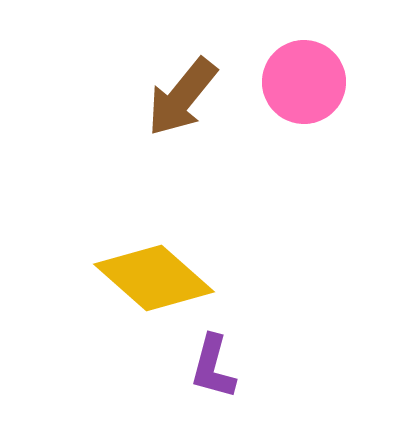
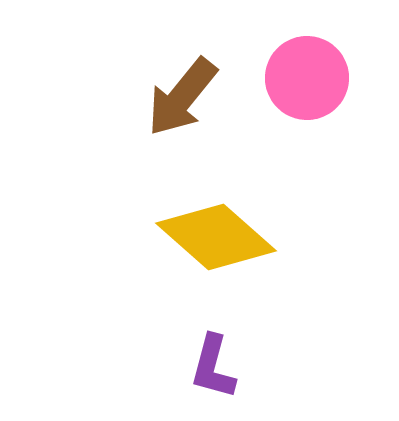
pink circle: moved 3 px right, 4 px up
yellow diamond: moved 62 px right, 41 px up
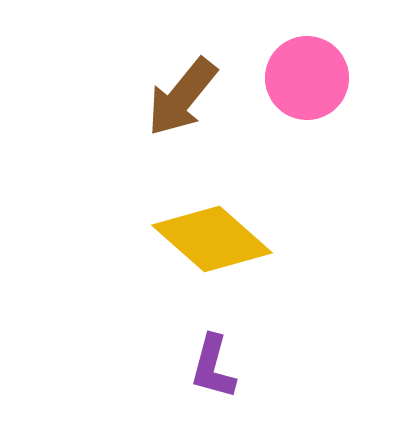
yellow diamond: moved 4 px left, 2 px down
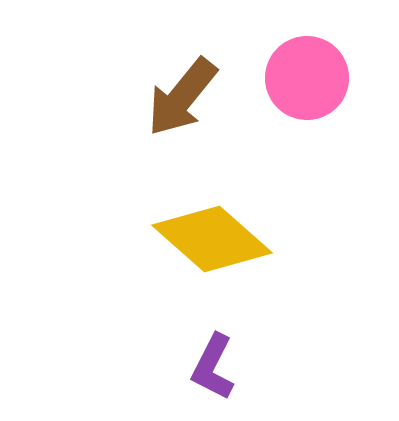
purple L-shape: rotated 12 degrees clockwise
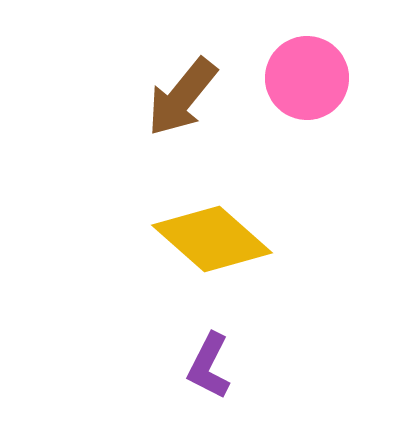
purple L-shape: moved 4 px left, 1 px up
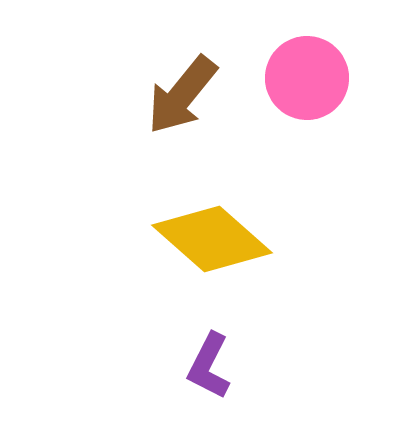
brown arrow: moved 2 px up
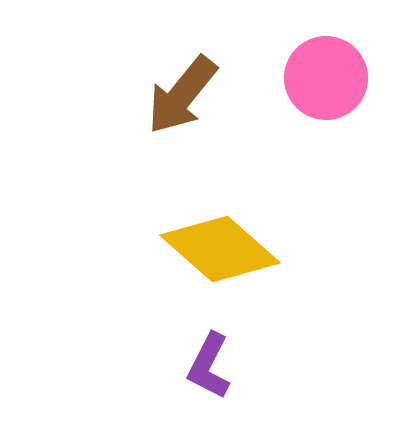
pink circle: moved 19 px right
yellow diamond: moved 8 px right, 10 px down
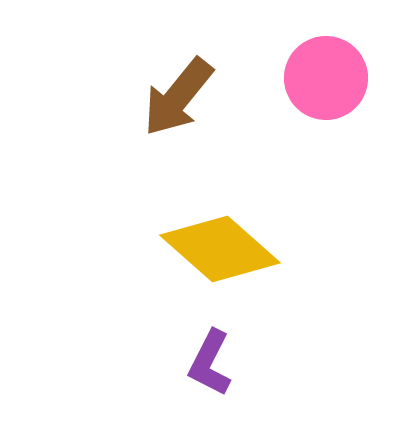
brown arrow: moved 4 px left, 2 px down
purple L-shape: moved 1 px right, 3 px up
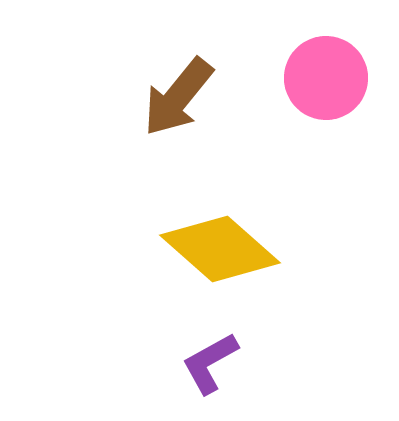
purple L-shape: rotated 34 degrees clockwise
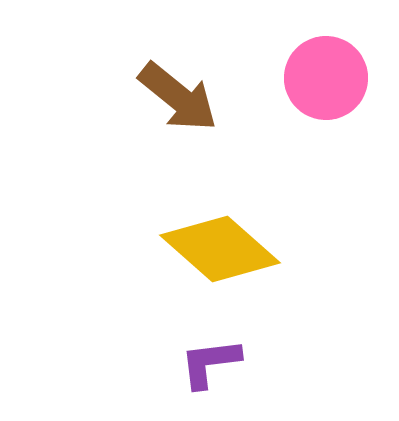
brown arrow: rotated 90 degrees counterclockwise
purple L-shape: rotated 22 degrees clockwise
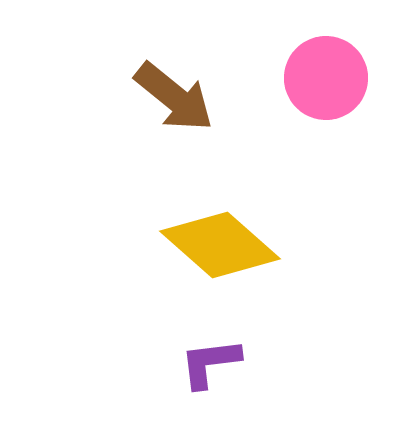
brown arrow: moved 4 px left
yellow diamond: moved 4 px up
